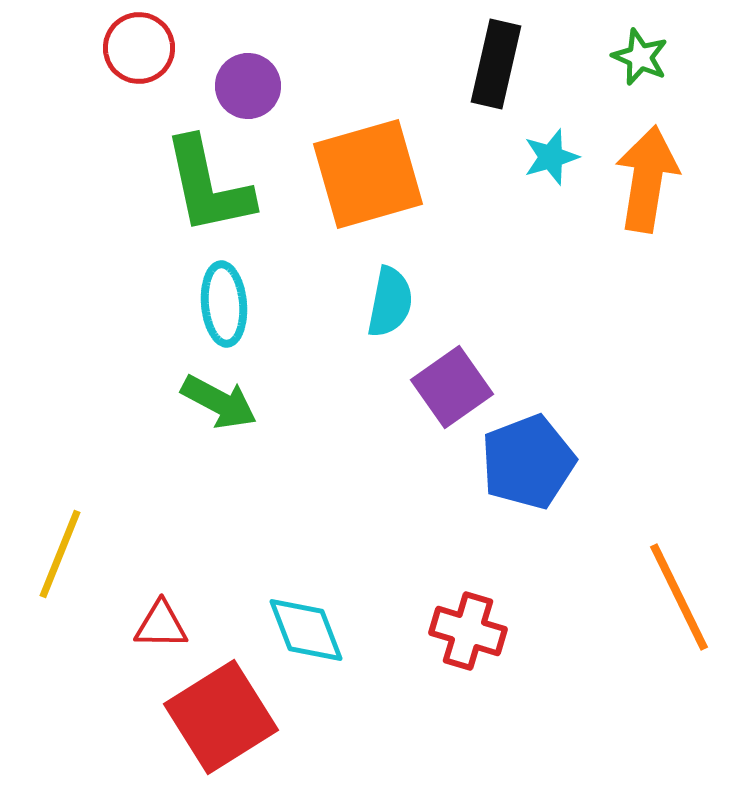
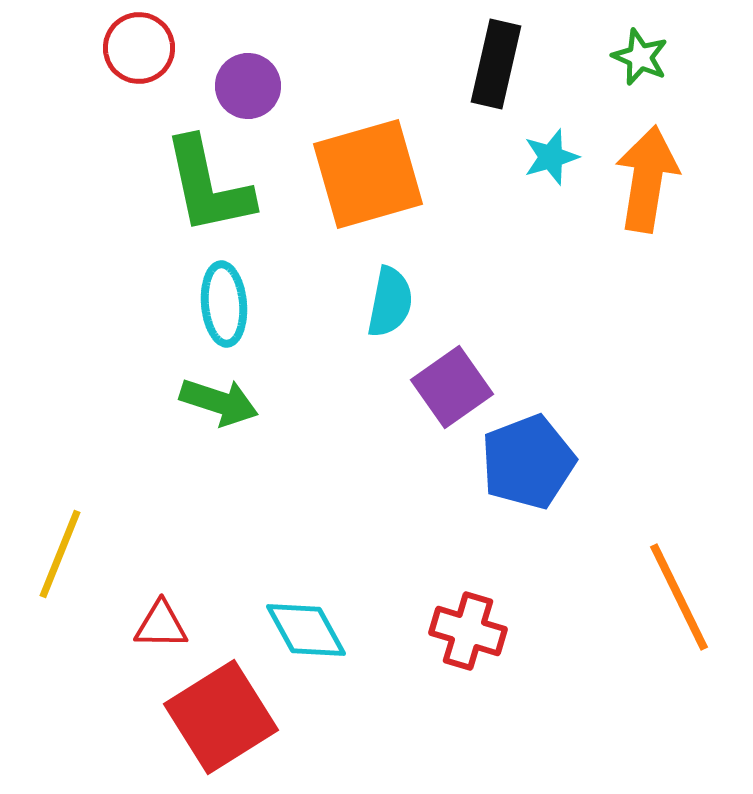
green arrow: rotated 10 degrees counterclockwise
cyan diamond: rotated 8 degrees counterclockwise
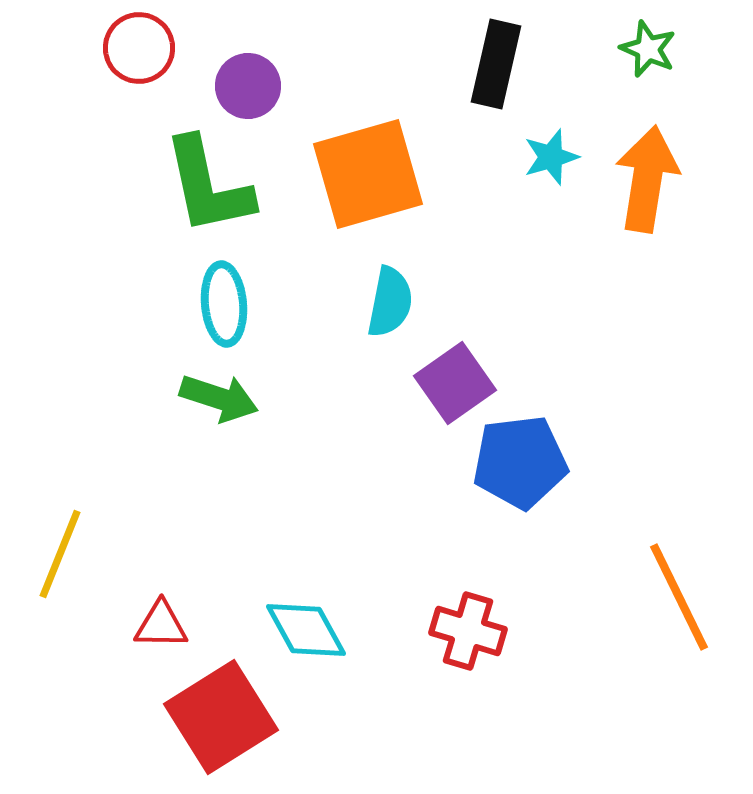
green star: moved 8 px right, 8 px up
purple square: moved 3 px right, 4 px up
green arrow: moved 4 px up
blue pentagon: moved 8 px left; rotated 14 degrees clockwise
